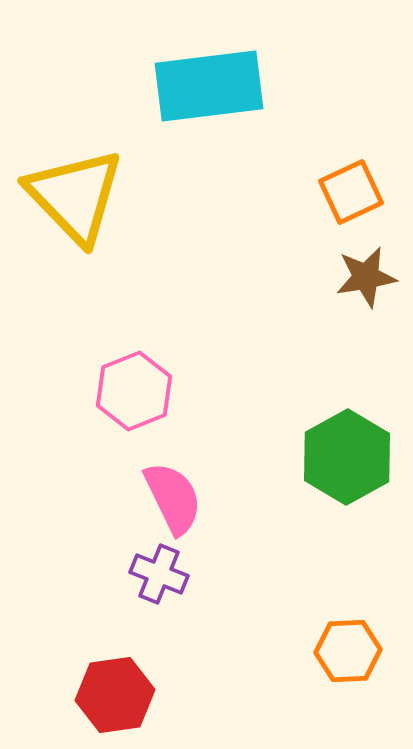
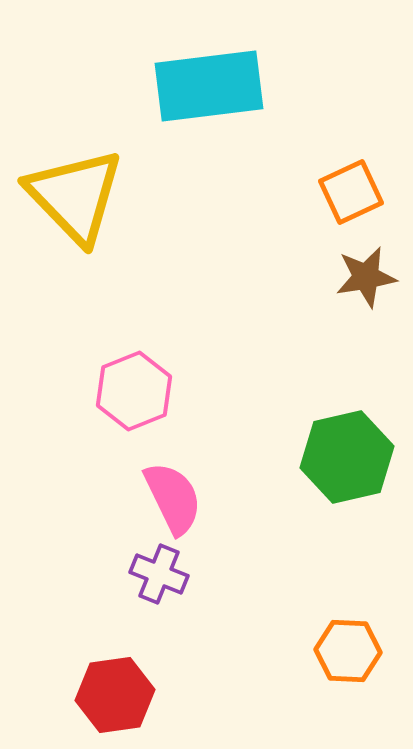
green hexagon: rotated 16 degrees clockwise
orange hexagon: rotated 6 degrees clockwise
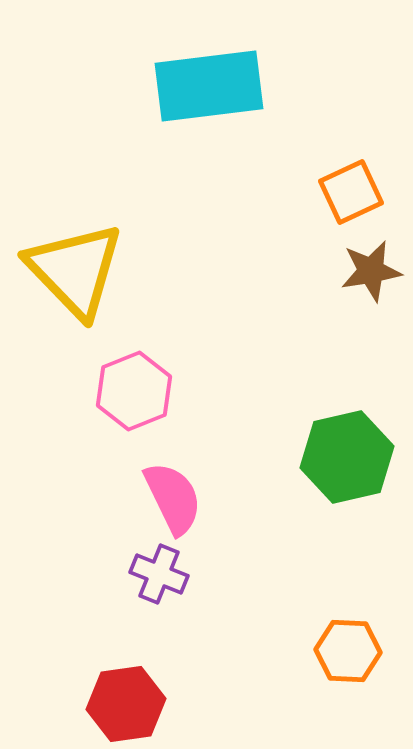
yellow triangle: moved 74 px down
brown star: moved 5 px right, 6 px up
red hexagon: moved 11 px right, 9 px down
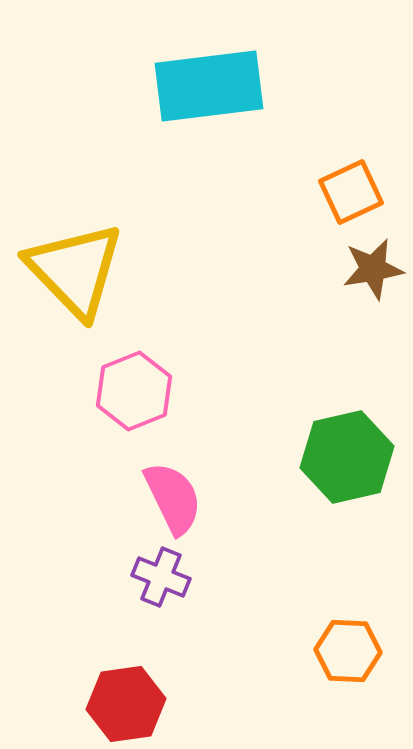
brown star: moved 2 px right, 2 px up
purple cross: moved 2 px right, 3 px down
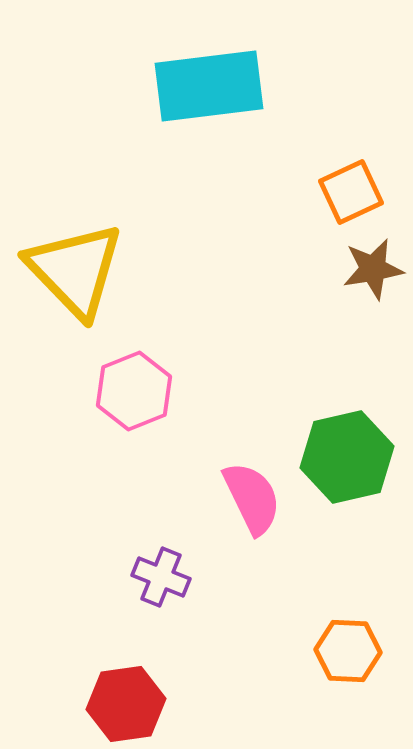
pink semicircle: moved 79 px right
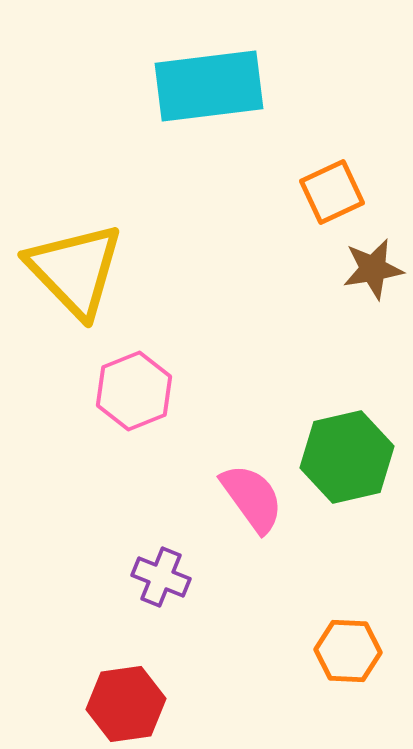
orange square: moved 19 px left
pink semicircle: rotated 10 degrees counterclockwise
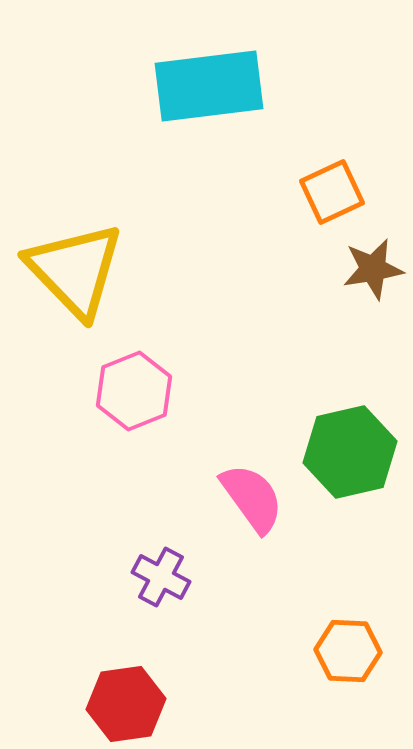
green hexagon: moved 3 px right, 5 px up
purple cross: rotated 6 degrees clockwise
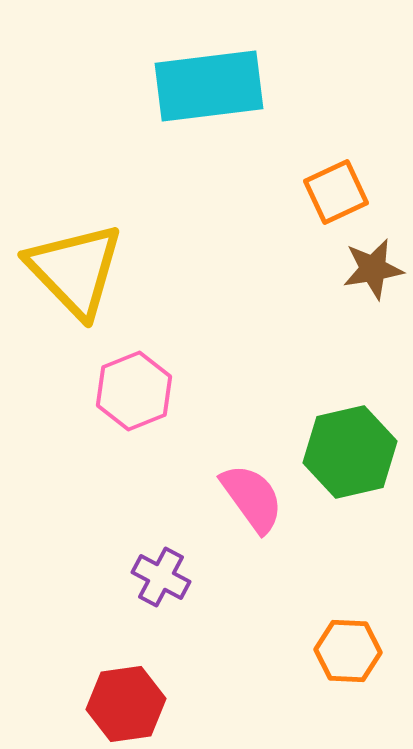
orange square: moved 4 px right
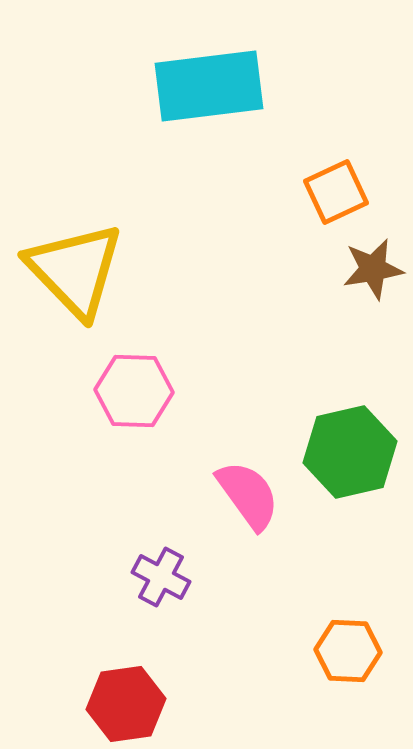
pink hexagon: rotated 24 degrees clockwise
pink semicircle: moved 4 px left, 3 px up
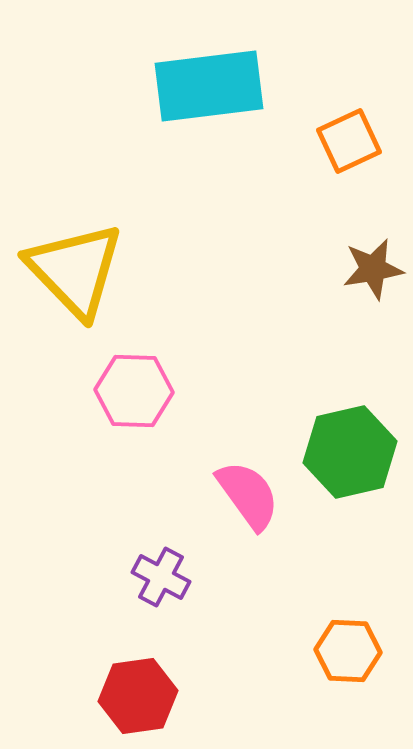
orange square: moved 13 px right, 51 px up
red hexagon: moved 12 px right, 8 px up
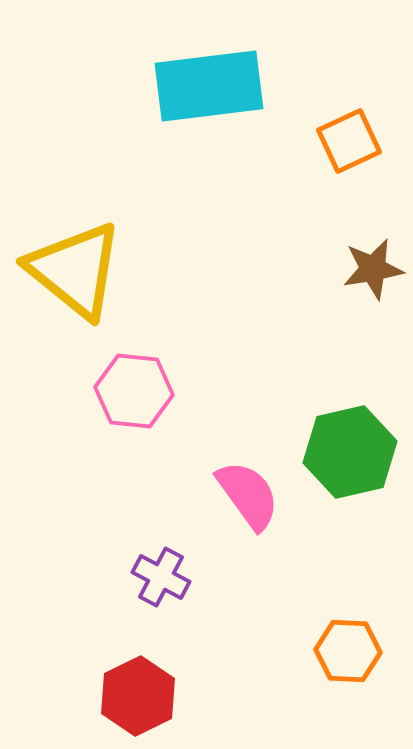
yellow triangle: rotated 7 degrees counterclockwise
pink hexagon: rotated 4 degrees clockwise
red hexagon: rotated 18 degrees counterclockwise
